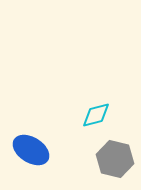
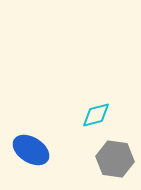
gray hexagon: rotated 6 degrees counterclockwise
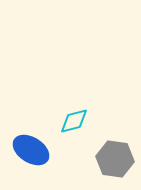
cyan diamond: moved 22 px left, 6 px down
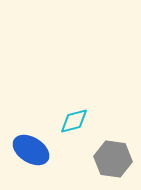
gray hexagon: moved 2 px left
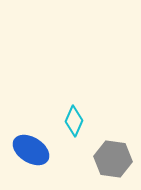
cyan diamond: rotated 52 degrees counterclockwise
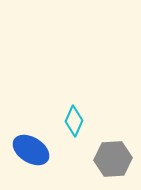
gray hexagon: rotated 12 degrees counterclockwise
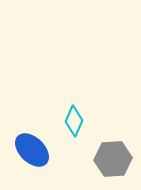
blue ellipse: moved 1 px right; rotated 12 degrees clockwise
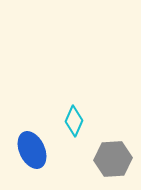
blue ellipse: rotated 21 degrees clockwise
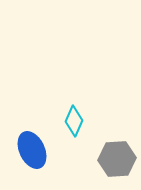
gray hexagon: moved 4 px right
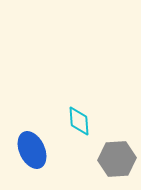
cyan diamond: moved 5 px right; rotated 28 degrees counterclockwise
